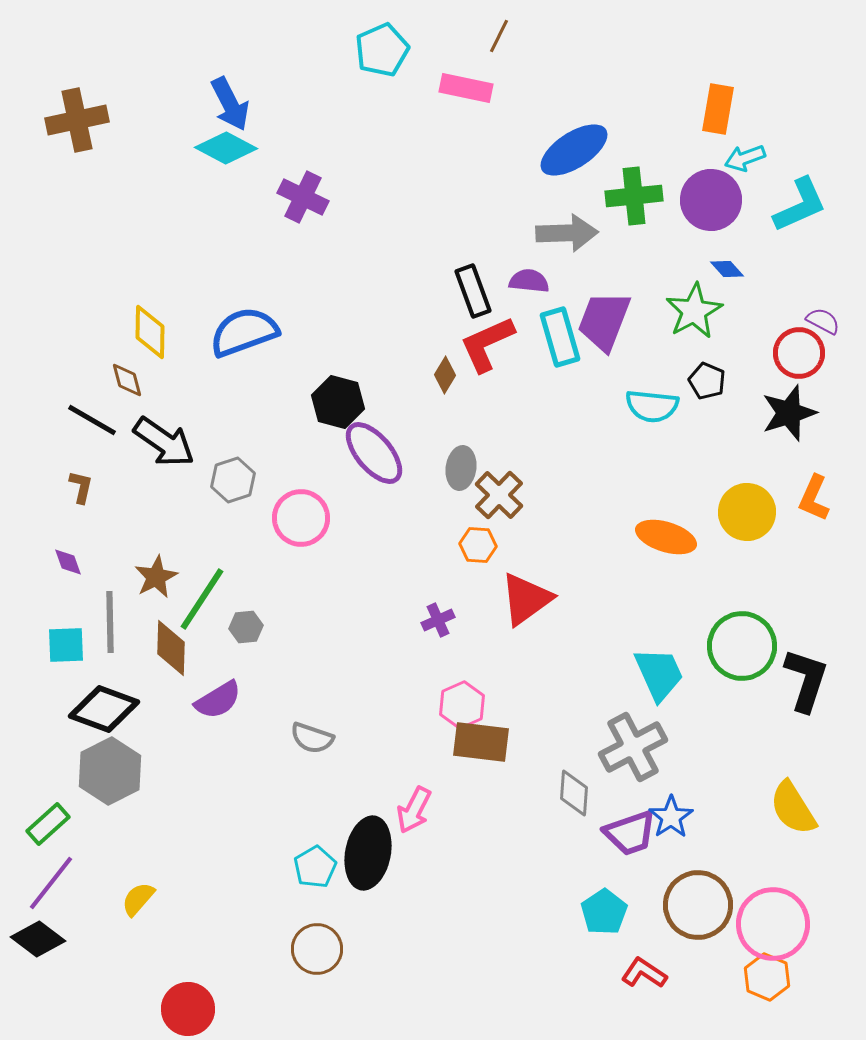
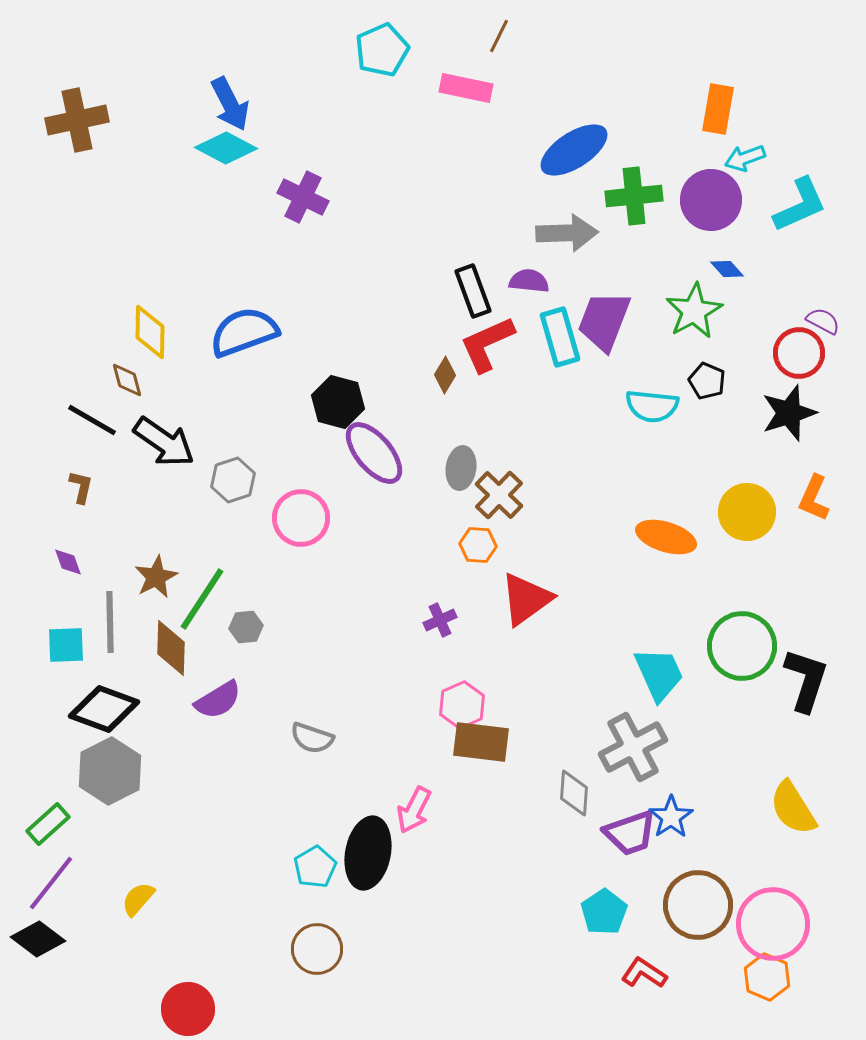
purple cross at (438, 620): moved 2 px right
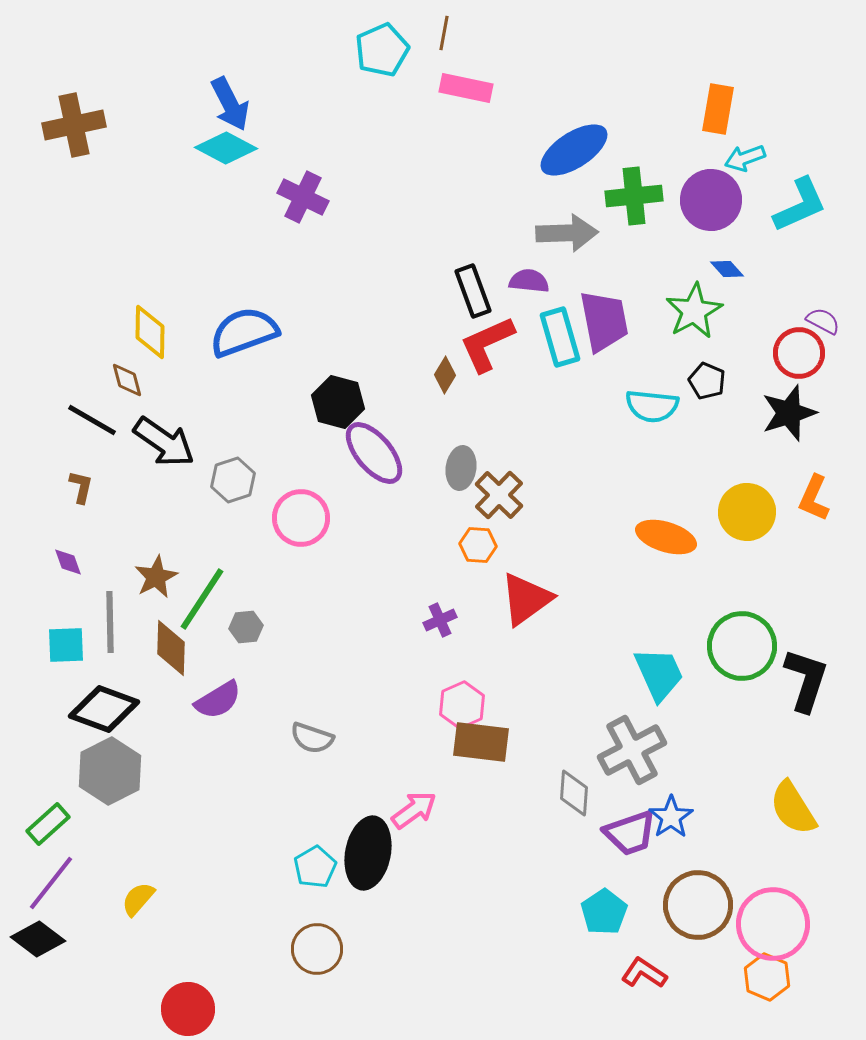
brown line at (499, 36): moved 55 px left, 3 px up; rotated 16 degrees counterclockwise
brown cross at (77, 120): moved 3 px left, 5 px down
purple trapezoid at (604, 321): rotated 148 degrees clockwise
gray cross at (633, 747): moved 1 px left, 3 px down
pink arrow at (414, 810): rotated 153 degrees counterclockwise
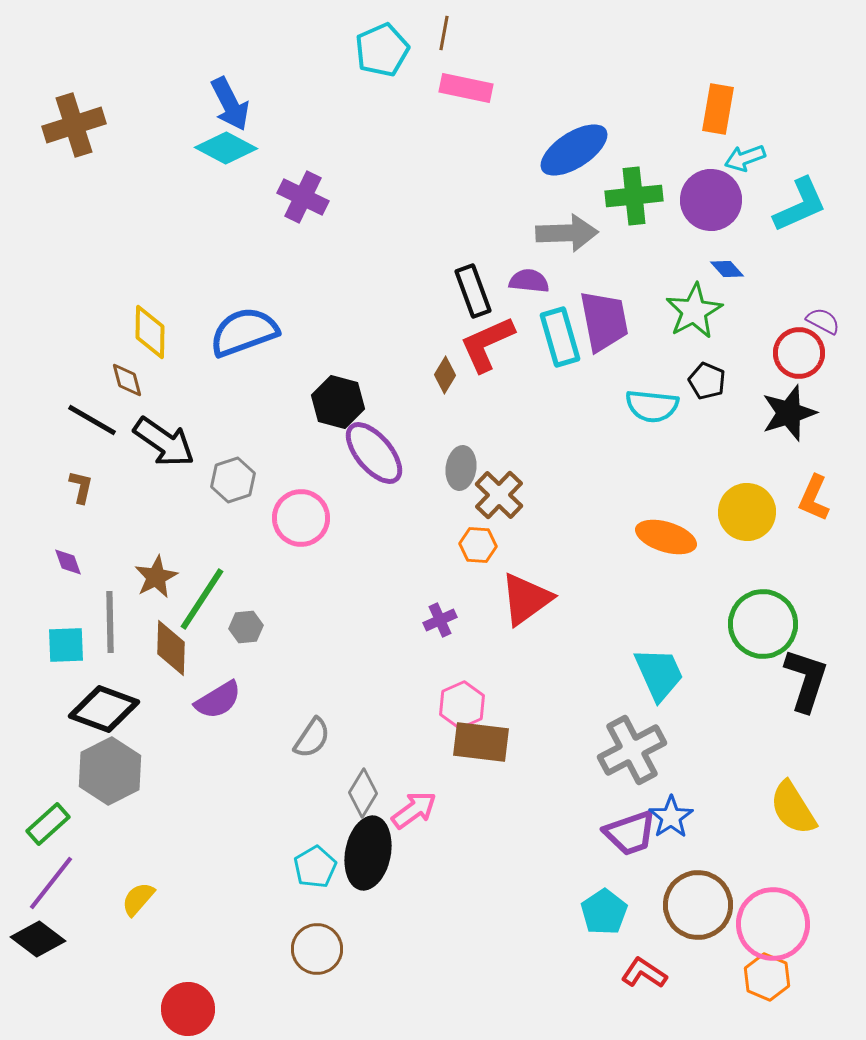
brown cross at (74, 125): rotated 6 degrees counterclockwise
green circle at (742, 646): moved 21 px right, 22 px up
gray semicircle at (312, 738): rotated 75 degrees counterclockwise
gray diamond at (574, 793): moved 211 px left; rotated 27 degrees clockwise
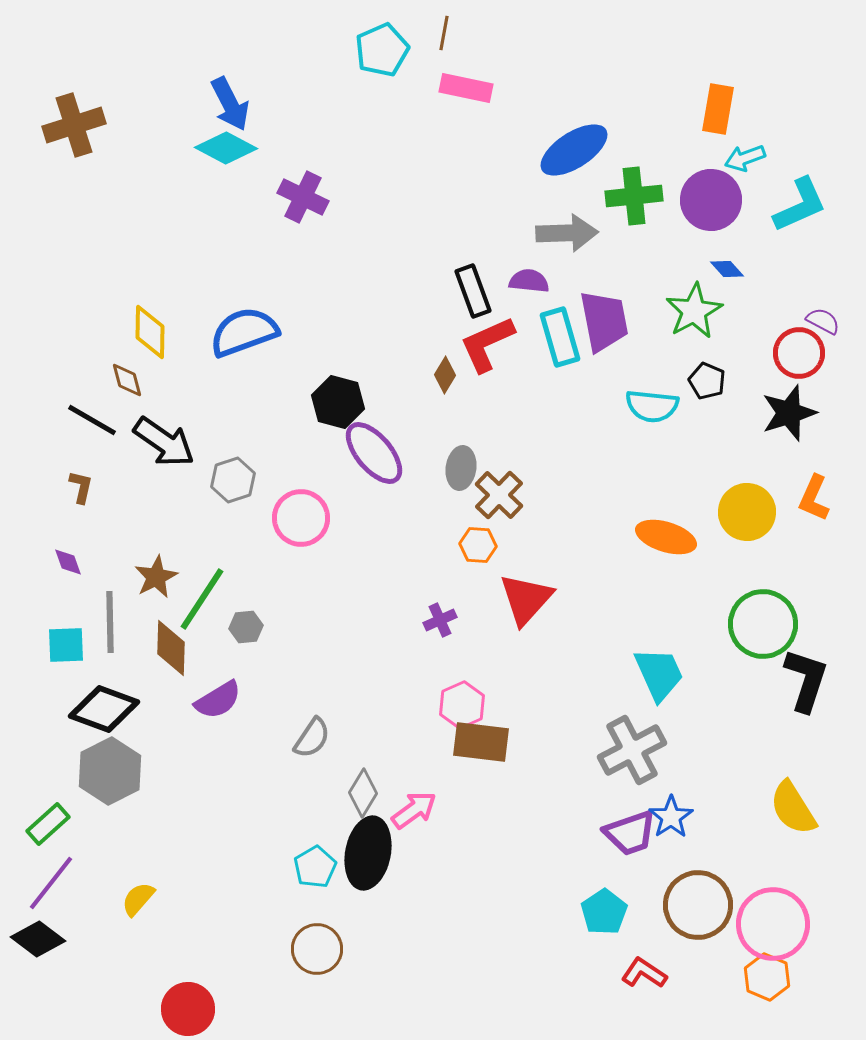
red triangle at (526, 599): rotated 12 degrees counterclockwise
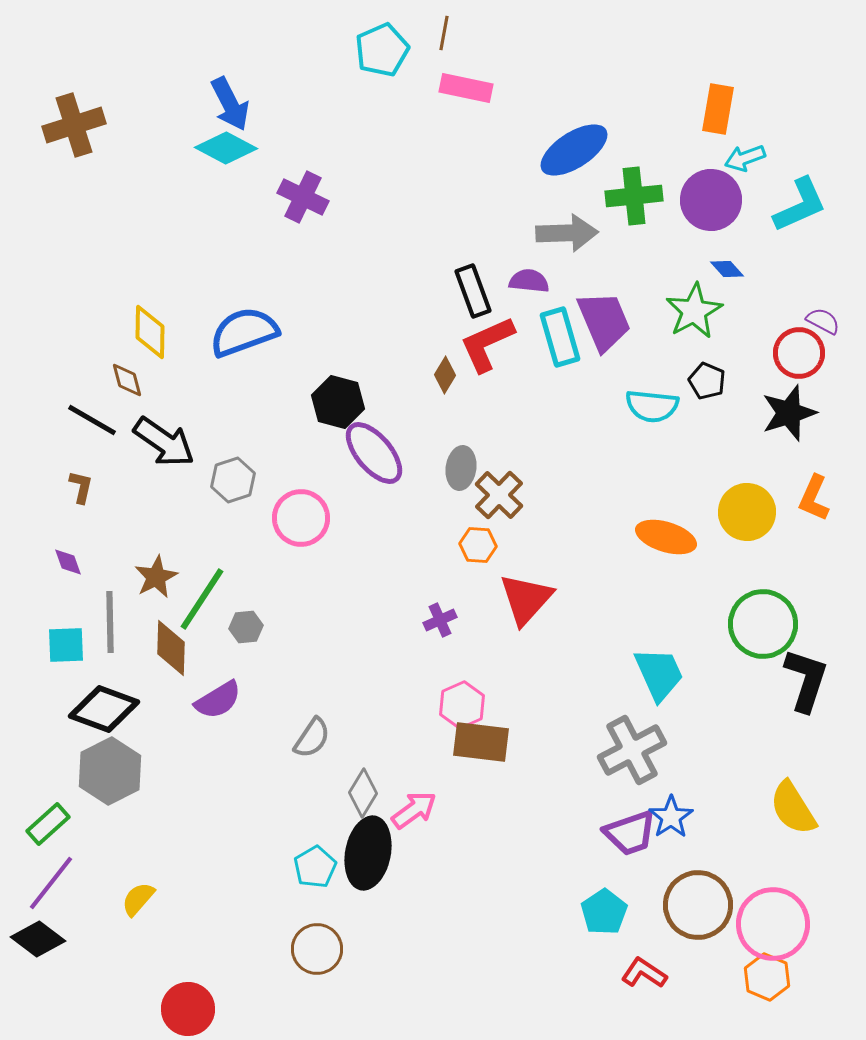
purple trapezoid at (604, 321): rotated 12 degrees counterclockwise
